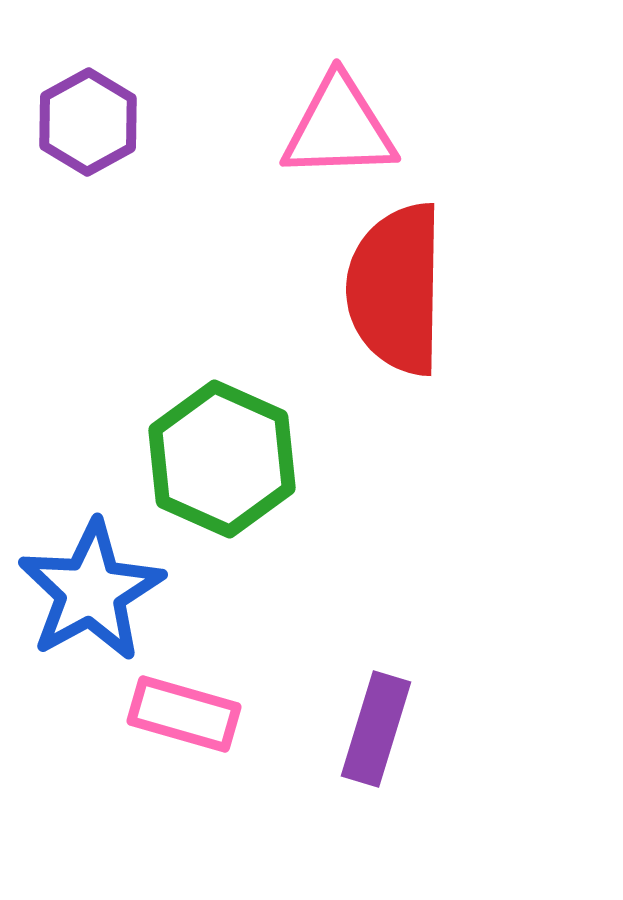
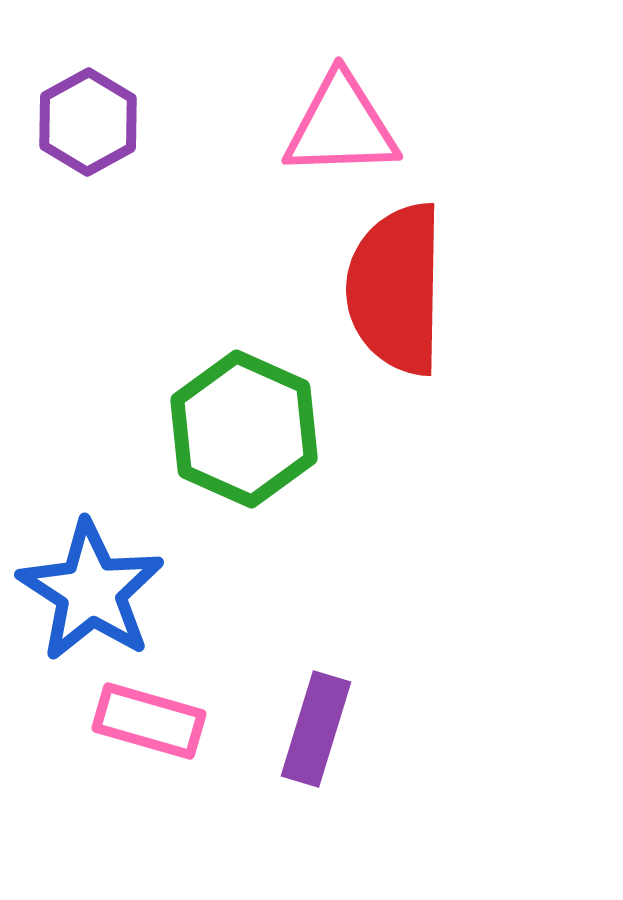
pink triangle: moved 2 px right, 2 px up
green hexagon: moved 22 px right, 30 px up
blue star: rotated 10 degrees counterclockwise
pink rectangle: moved 35 px left, 7 px down
purple rectangle: moved 60 px left
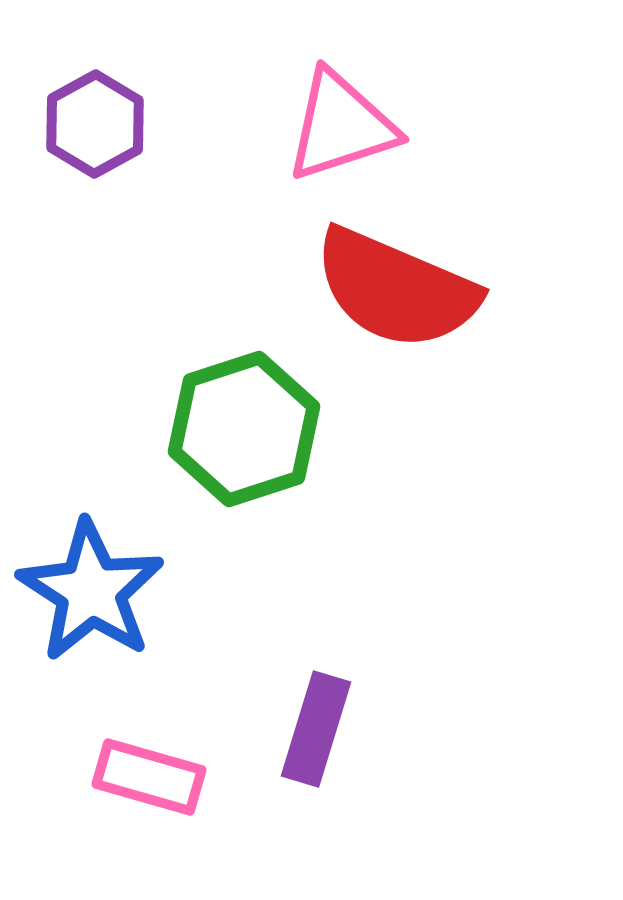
purple hexagon: moved 7 px right, 2 px down
pink triangle: rotated 16 degrees counterclockwise
red semicircle: rotated 68 degrees counterclockwise
green hexagon: rotated 18 degrees clockwise
pink rectangle: moved 56 px down
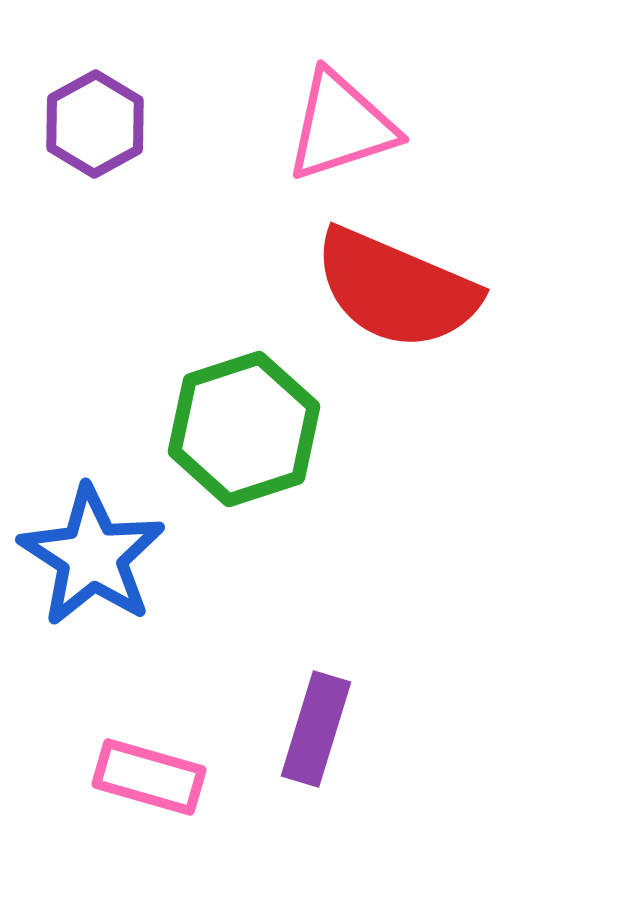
blue star: moved 1 px right, 35 px up
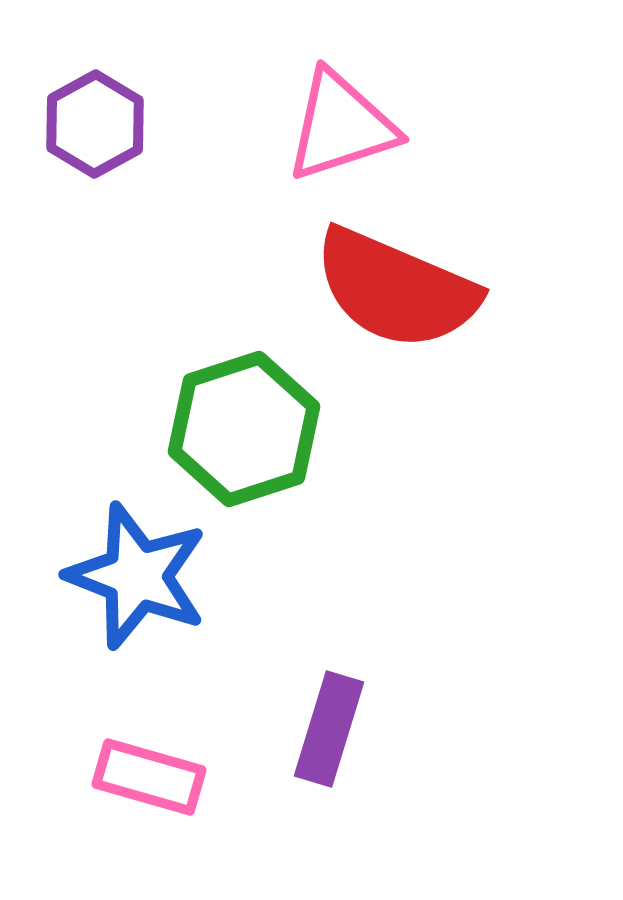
blue star: moved 45 px right, 20 px down; rotated 12 degrees counterclockwise
purple rectangle: moved 13 px right
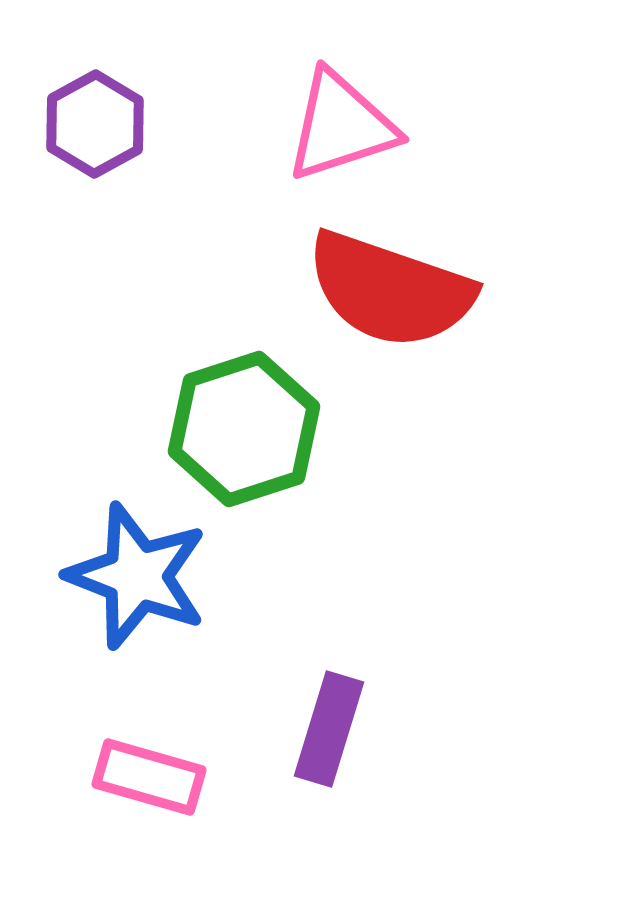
red semicircle: moved 6 px left, 1 px down; rotated 4 degrees counterclockwise
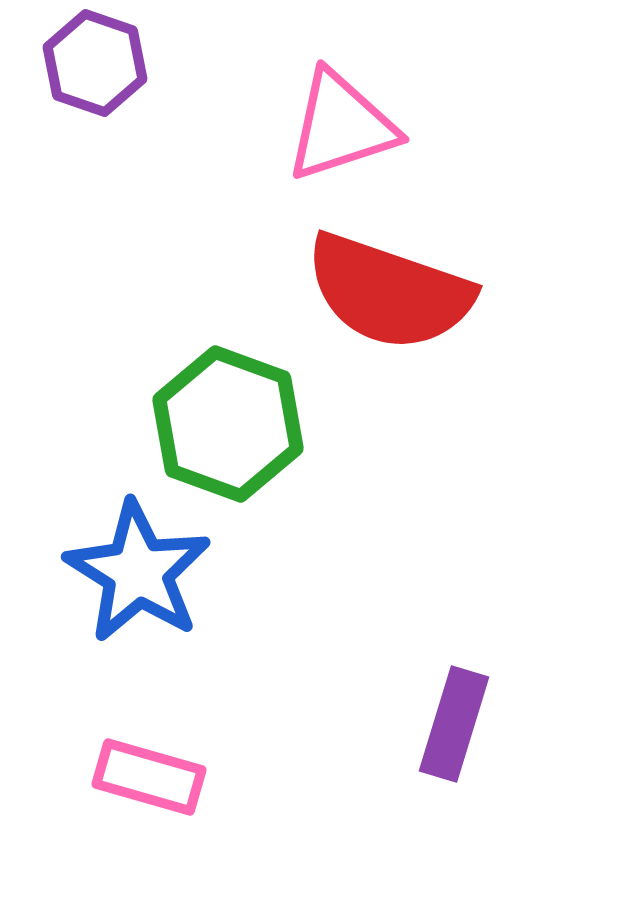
purple hexagon: moved 61 px up; rotated 12 degrees counterclockwise
red semicircle: moved 1 px left, 2 px down
green hexagon: moved 16 px left, 5 px up; rotated 22 degrees counterclockwise
blue star: moved 1 px right, 4 px up; rotated 11 degrees clockwise
purple rectangle: moved 125 px right, 5 px up
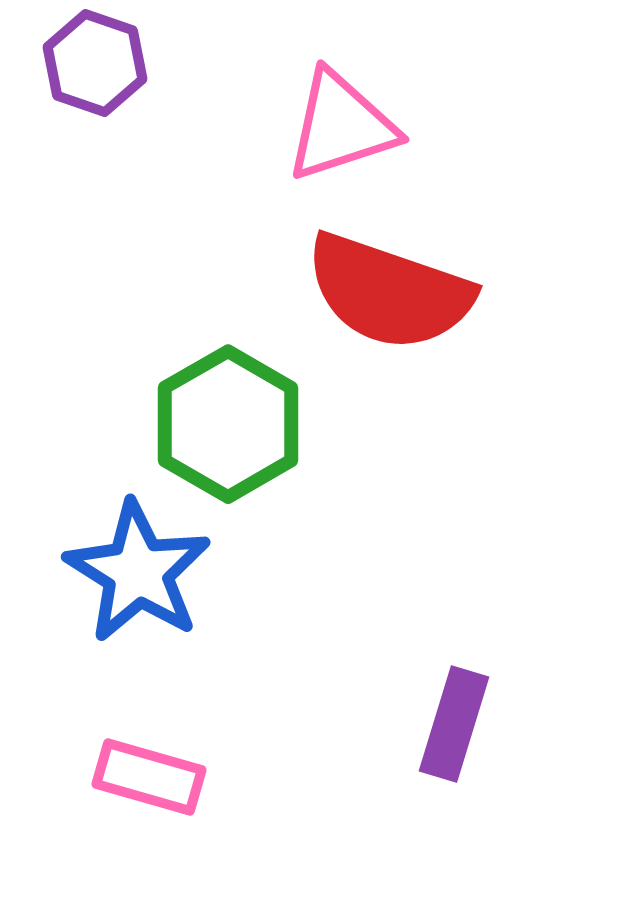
green hexagon: rotated 10 degrees clockwise
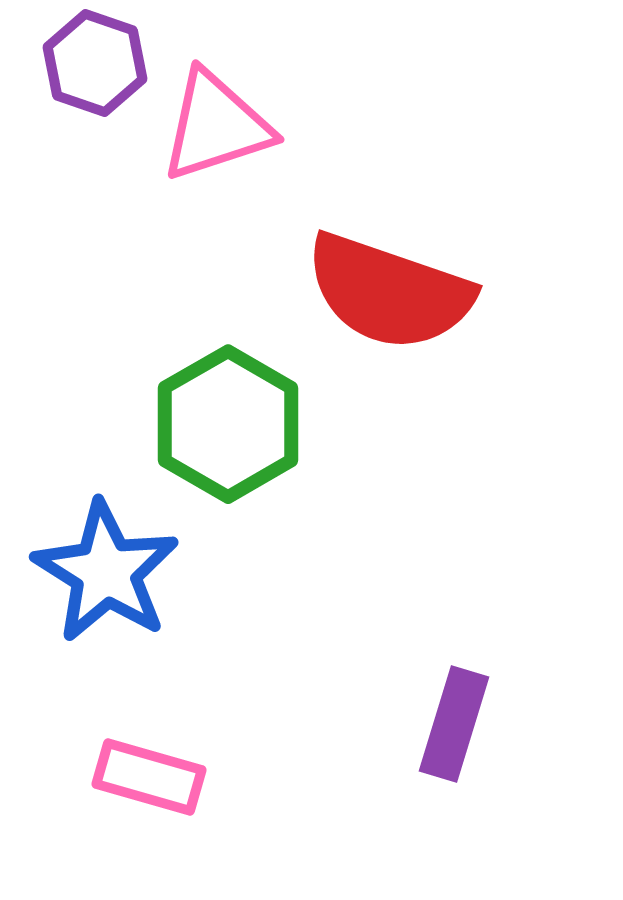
pink triangle: moved 125 px left
blue star: moved 32 px left
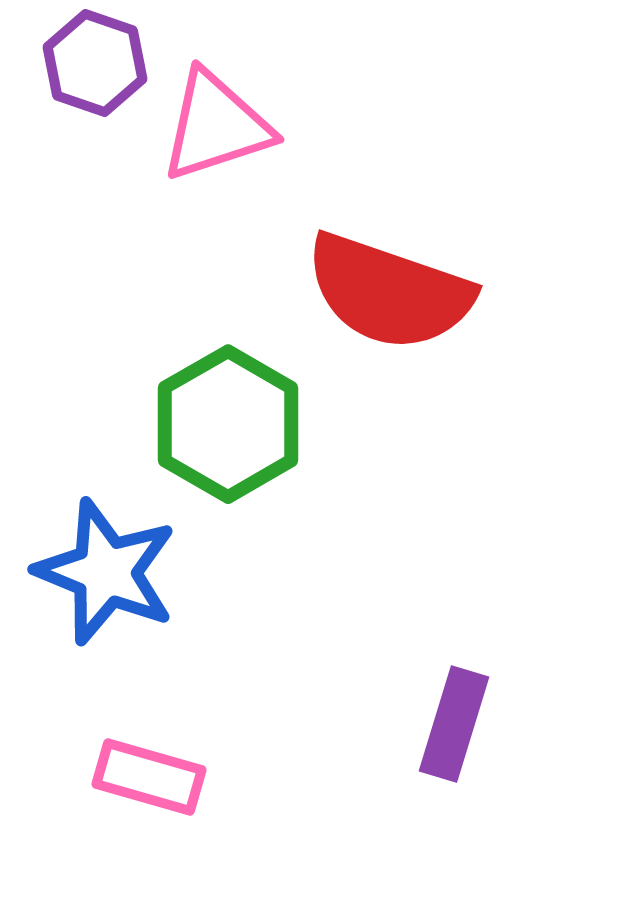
blue star: rotated 10 degrees counterclockwise
